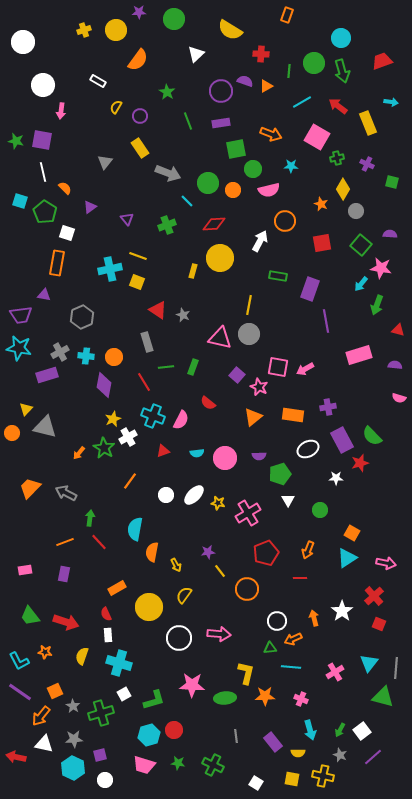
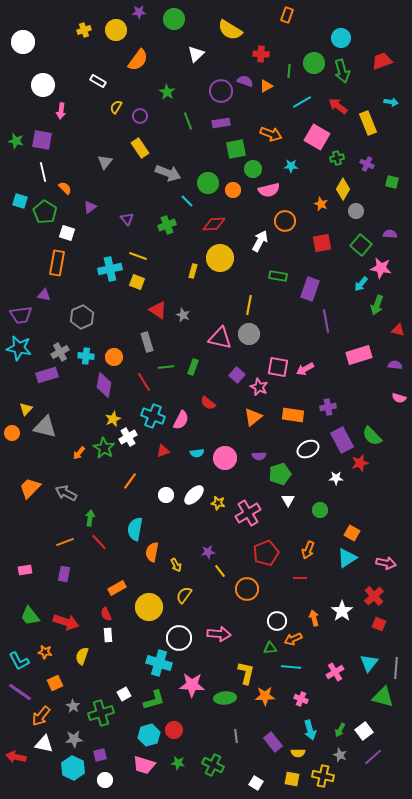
cyan cross at (119, 663): moved 40 px right
orange square at (55, 691): moved 8 px up
white square at (362, 731): moved 2 px right
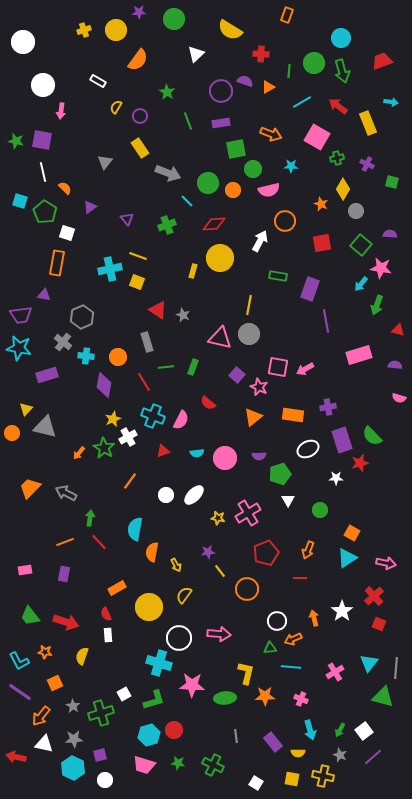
orange triangle at (266, 86): moved 2 px right, 1 px down
gray cross at (60, 352): moved 3 px right, 10 px up; rotated 24 degrees counterclockwise
orange circle at (114, 357): moved 4 px right
purple rectangle at (342, 440): rotated 10 degrees clockwise
yellow star at (218, 503): moved 15 px down
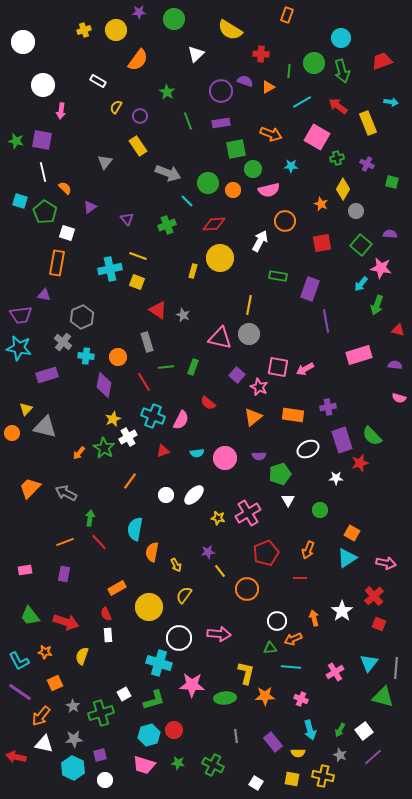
yellow rectangle at (140, 148): moved 2 px left, 2 px up
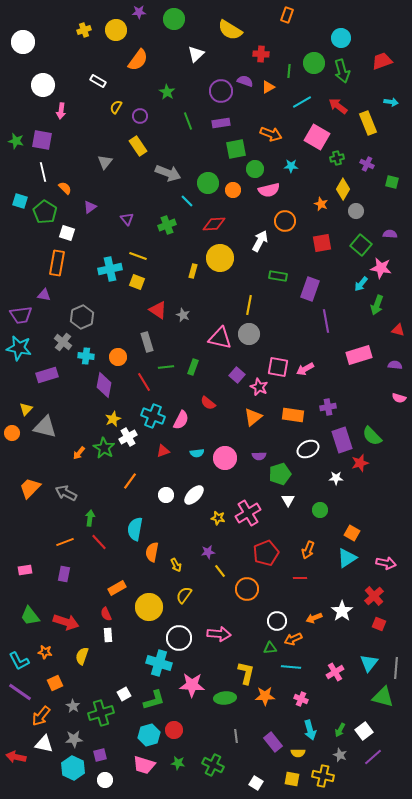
green circle at (253, 169): moved 2 px right
orange arrow at (314, 618): rotated 98 degrees counterclockwise
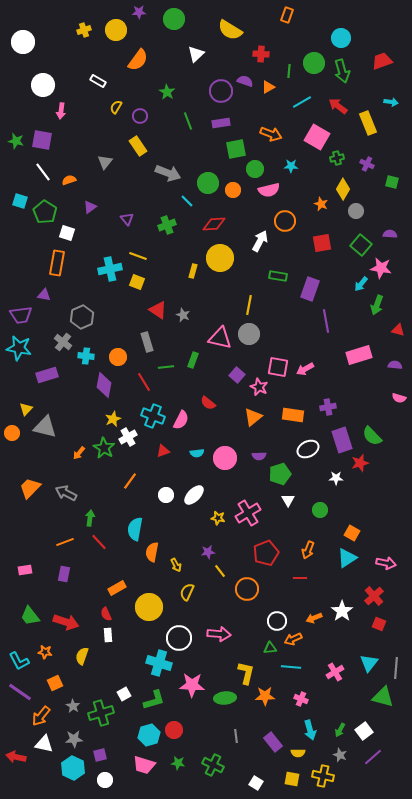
white line at (43, 172): rotated 24 degrees counterclockwise
orange semicircle at (65, 188): moved 4 px right, 8 px up; rotated 64 degrees counterclockwise
green rectangle at (193, 367): moved 7 px up
yellow semicircle at (184, 595): moved 3 px right, 3 px up; rotated 12 degrees counterclockwise
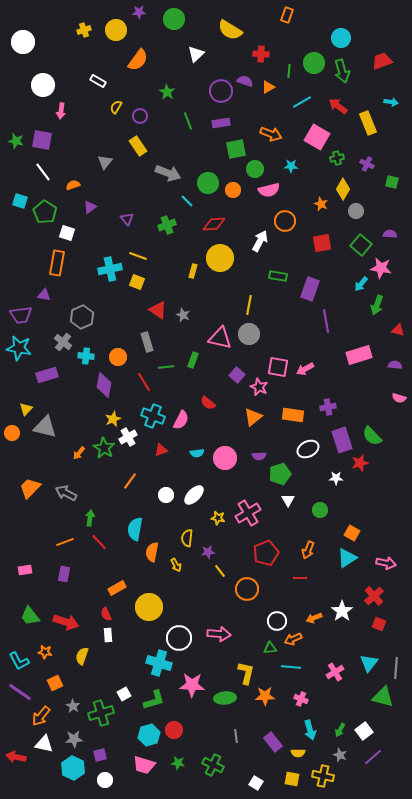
orange semicircle at (69, 180): moved 4 px right, 5 px down
red triangle at (163, 451): moved 2 px left, 1 px up
yellow semicircle at (187, 592): moved 54 px up; rotated 18 degrees counterclockwise
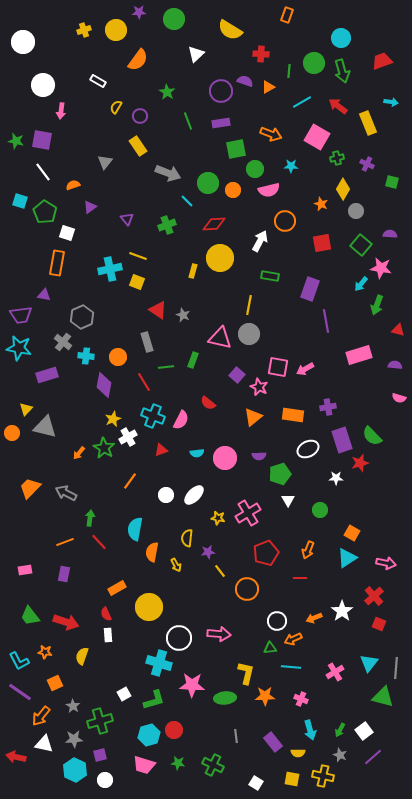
green rectangle at (278, 276): moved 8 px left
green cross at (101, 713): moved 1 px left, 8 px down
cyan hexagon at (73, 768): moved 2 px right, 2 px down
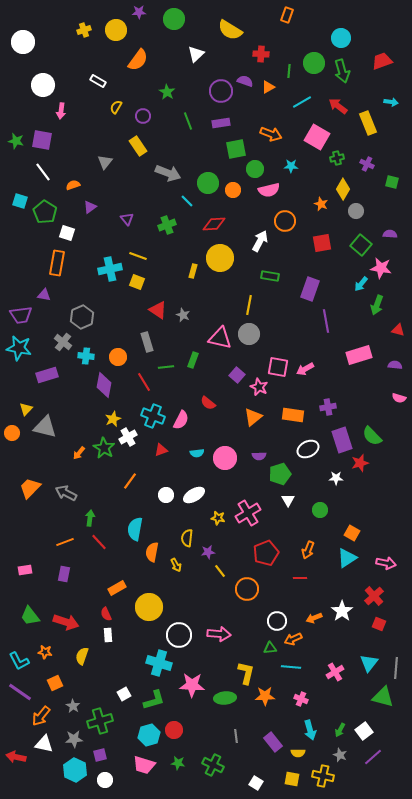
purple circle at (140, 116): moved 3 px right
white ellipse at (194, 495): rotated 15 degrees clockwise
white circle at (179, 638): moved 3 px up
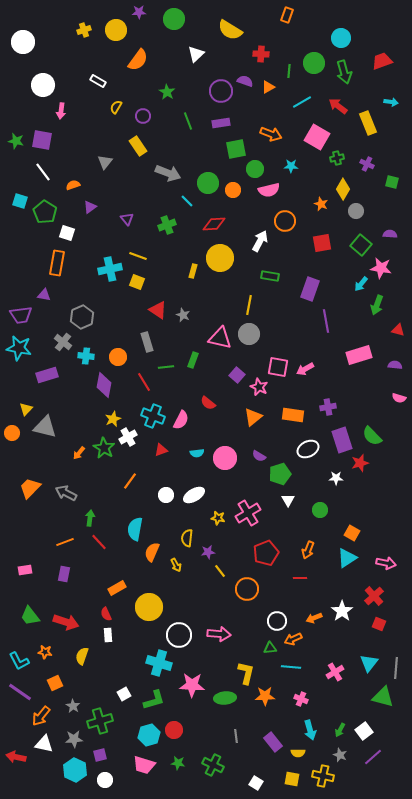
green arrow at (342, 71): moved 2 px right, 1 px down
purple semicircle at (259, 456): rotated 32 degrees clockwise
orange semicircle at (152, 552): rotated 12 degrees clockwise
